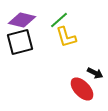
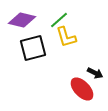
black square: moved 13 px right, 6 px down
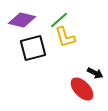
yellow L-shape: moved 1 px left
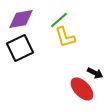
purple diamond: moved 1 px left, 1 px up; rotated 24 degrees counterclockwise
black square: moved 13 px left; rotated 12 degrees counterclockwise
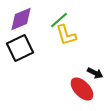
purple diamond: rotated 12 degrees counterclockwise
yellow L-shape: moved 1 px right, 2 px up
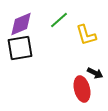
purple diamond: moved 5 px down
yellow L-shape: moved 20 px right
black square: rotated 16 degrees clockwise
red ellipse: rotated 30 degrees clockwise
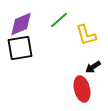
black arrow: moved 2 px left, 6 px up; rotated 119 degrees clockwise
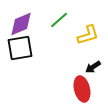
yellow L-shape: moved 2 px right; rotated 90 degrees counterclockwise
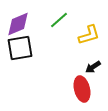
purple diamond: moved 3 px left
yellow L-shape: moved 1 px right
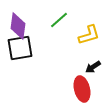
purple diamond: moved 2 px down; rotated 60 degrees counterclockwise
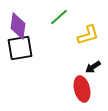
green line: moved 3 px up
yellow L-shape: moved 1 px left
